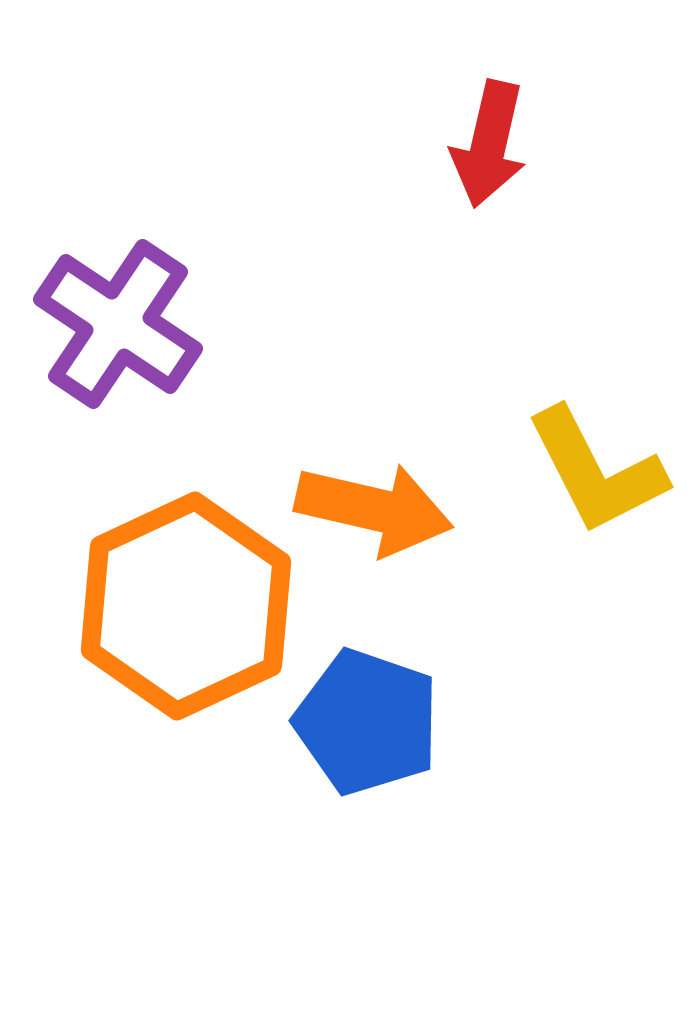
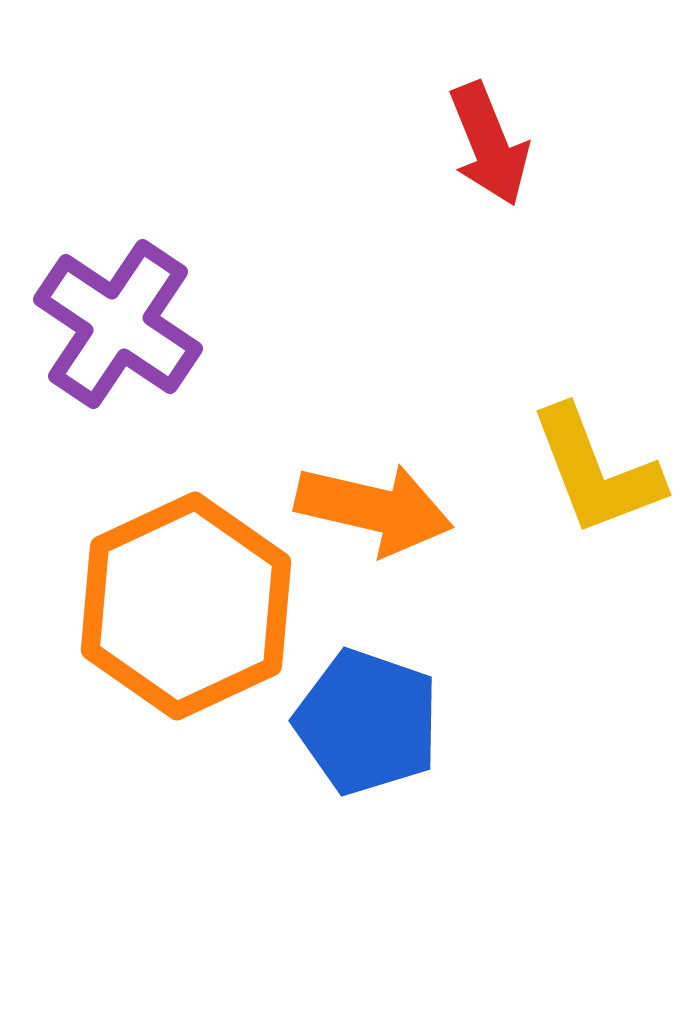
red arrow: rotated 35 degrees counterclockwise
yellow L-shape: rotated 6 degrees clockwise
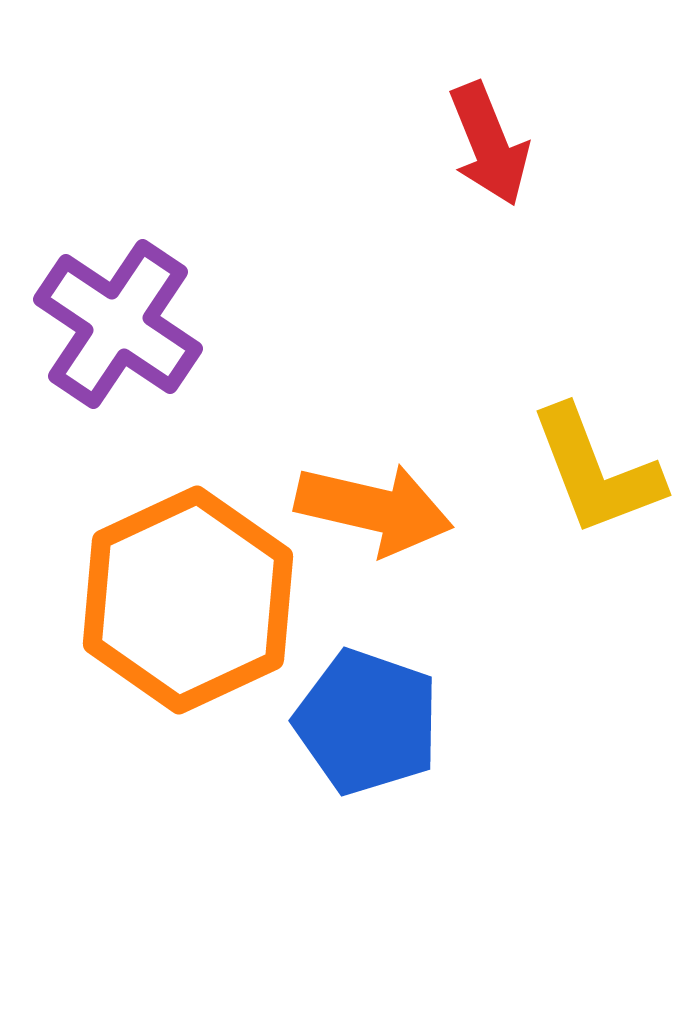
orange hexagon: moved 2 px right, 6 px up
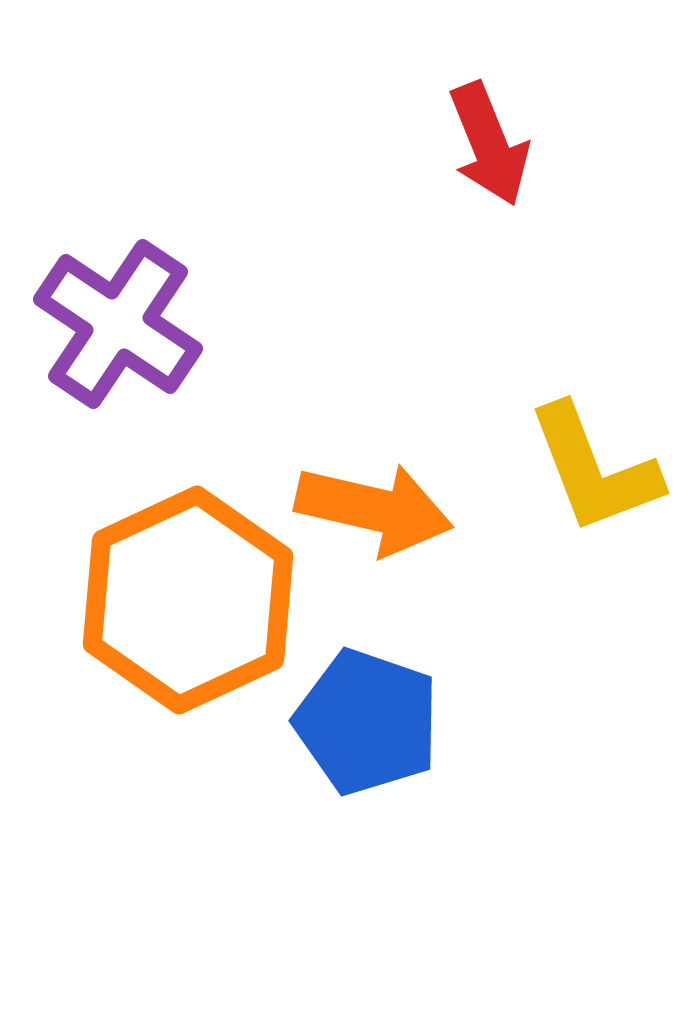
yellow L-shape: moved 2 px left, 2 px up
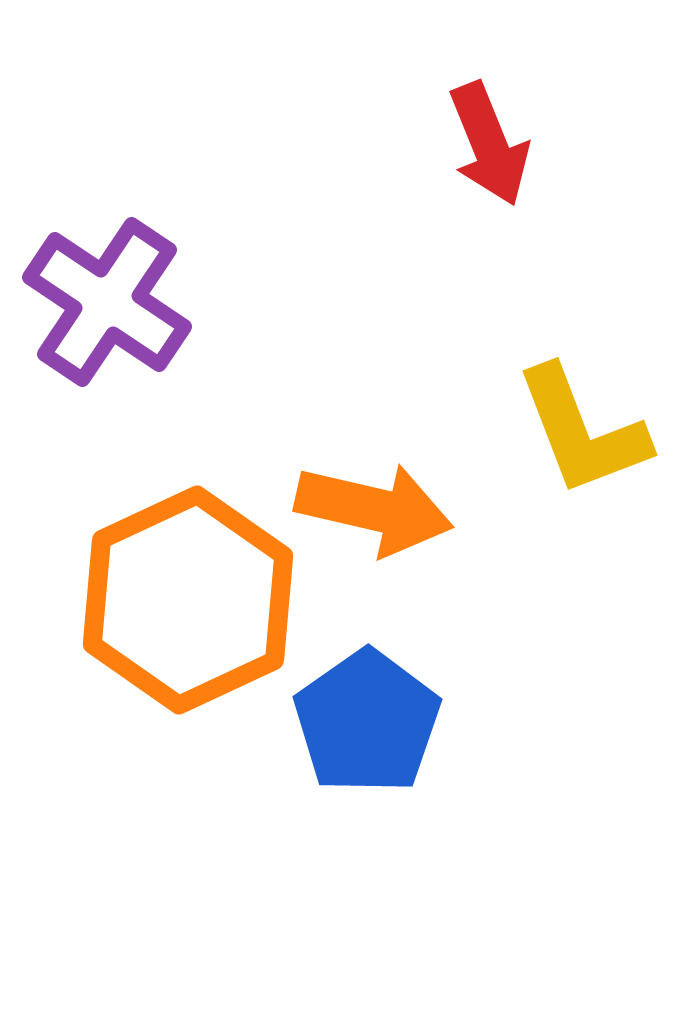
purple cross: moved 11 px left, 22 px up
yellow L-shape: moved 12 px left, 38 px up
blue pentagon: rotated 18 degrees clockwise
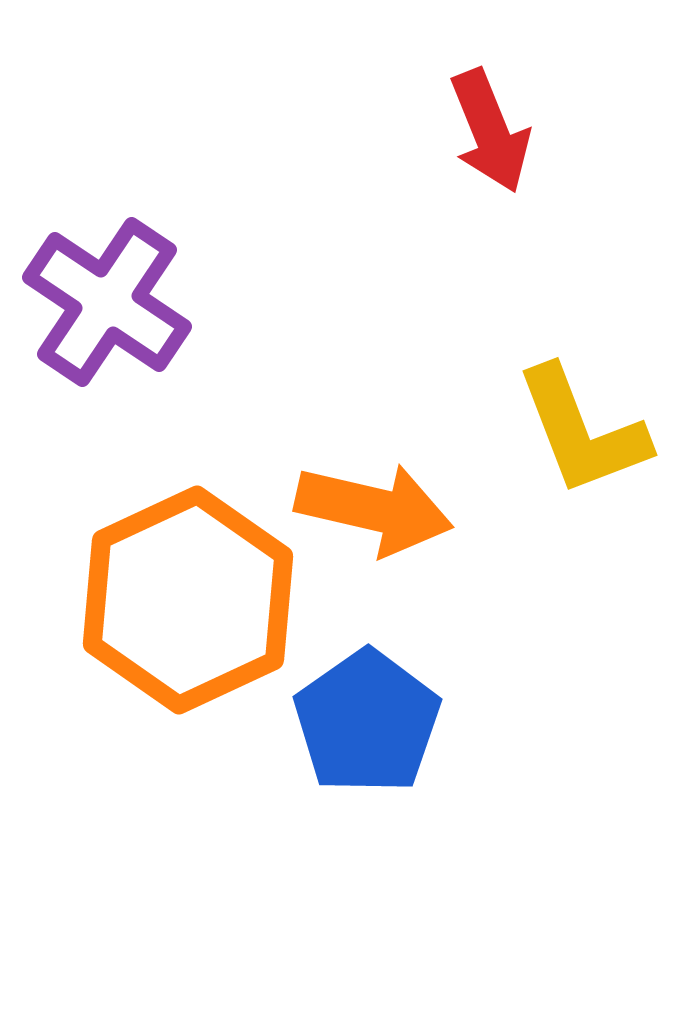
red arrow: moved 1 px right, 13 px up
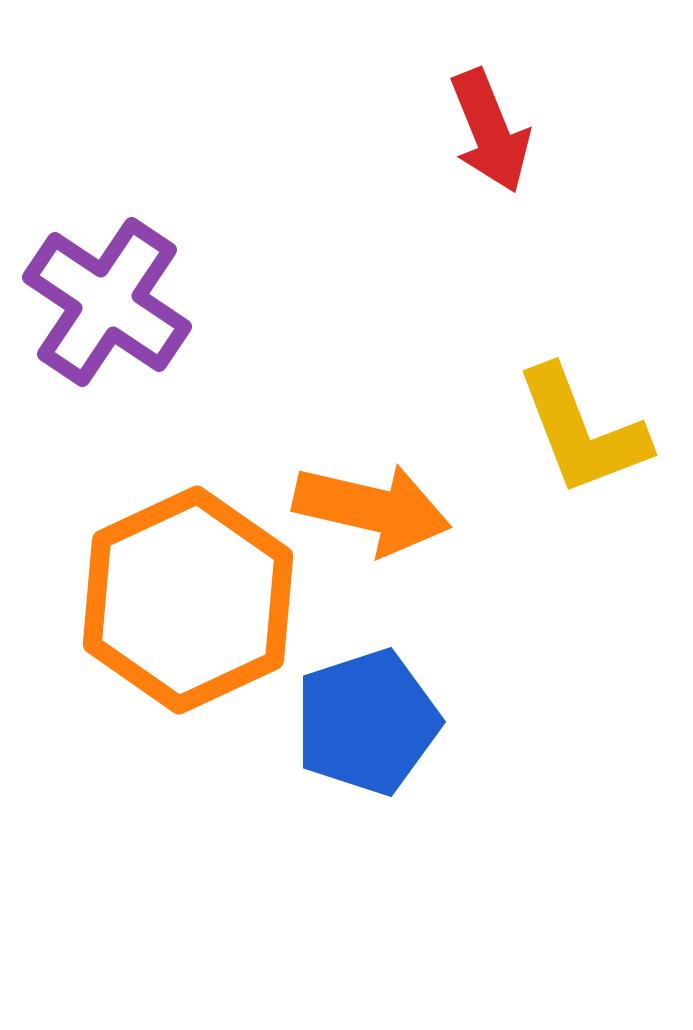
orange arrow: moved 2 px left
blue pentagon: rotated 17 degrees clockwise
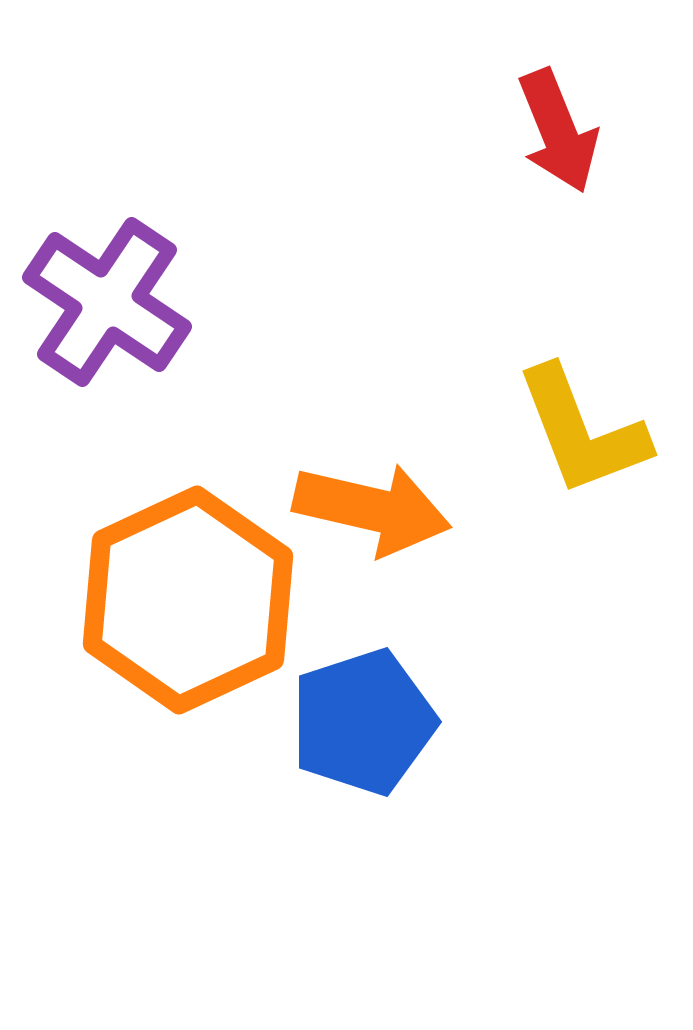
red arrow: moved 68 px right
blue pentagon: moved 4 px left
